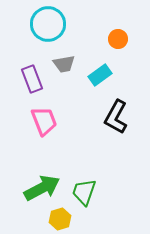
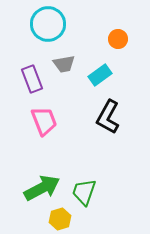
black L-shape: moved 8 px left
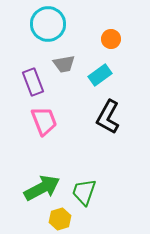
orange circle: moved 7 px left
purple rectangle: moved 1 px right, 3 px down
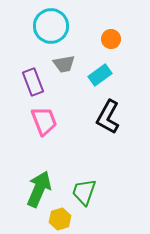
cyan circle: moved 3 px right, 2 px down
green arrow: moved 3 px left, 1 px down; rotated 39 degrees counterclockwise
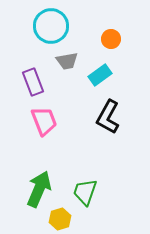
gray trapezoid: moved 3 px right, 3 px up
green trapezoid: moved 1 px right
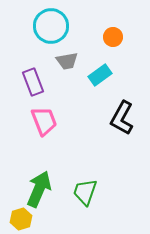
orange circle: moved 2 px right, 2 px up
black L-shape: moved 14 px right, 1 px down
yellow hexagon: moved 39 px left
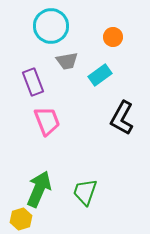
pink trapezoid: moved 3 px right
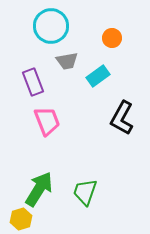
orange circle: moved 1 px left, 1 px down
cyan rectangle: moved 2 px left, 1 px down
green arrow: rotated 9 degrees clockwise
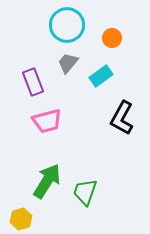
cyan circle: moved 16 px right, 1 px up
gray trapezoid: moved 1 px right, 2 px down; rotated 140 degrees clockwise
cyan rectangle: moved 3 px right
pink trapezoid: rotated 96 degrees clockwise
green arrow: moved 8 px right, 8 px up
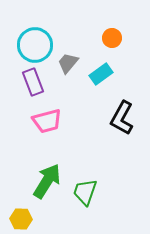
cyan circle: moved 32 px left, 20 px down
cyan rectangle: moved 2 px up
yellow hexagon: rotated 20 degrees clockwise
